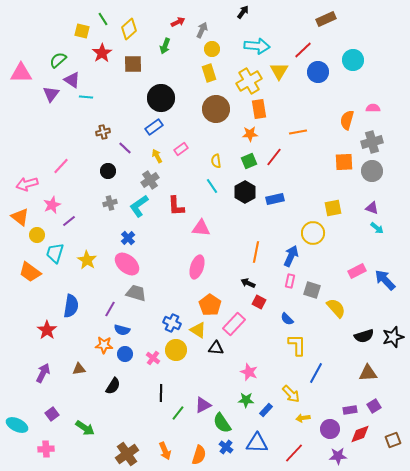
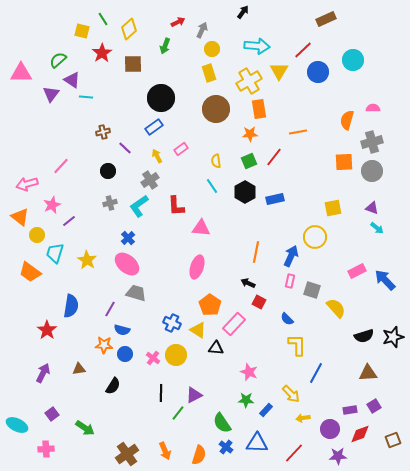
yellow circle at (313, 233): moved 2 px right, 4 px down
yellow circle at (176, 350): moved 5 px down
purple triangle at (203, 405): moved 9 px left, 10 px up
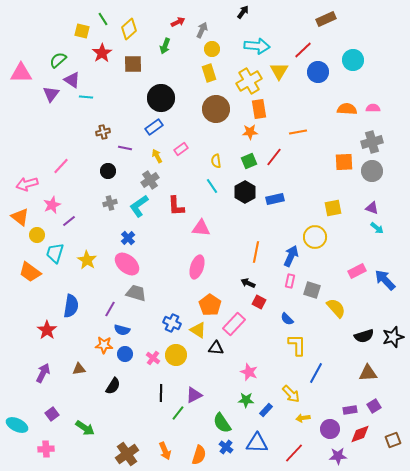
orange semicircle at (347, 120): moved 11 px up; rotated 78 degrees clockwise
orange star at (250, 134): moved 2 px up
purple line at (125, 148): rotated 32 degrees counterclockwise
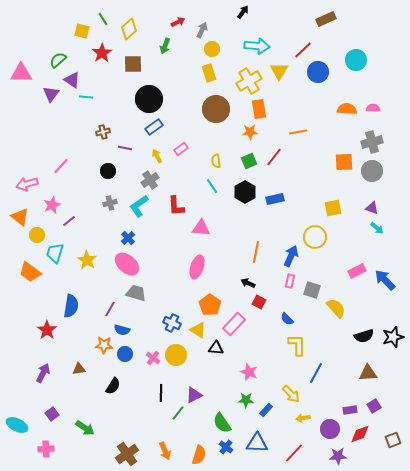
cyan circle at (353, 60): moved 3 px right
black circle at (161, 98): moved 12 px left, 1 px down
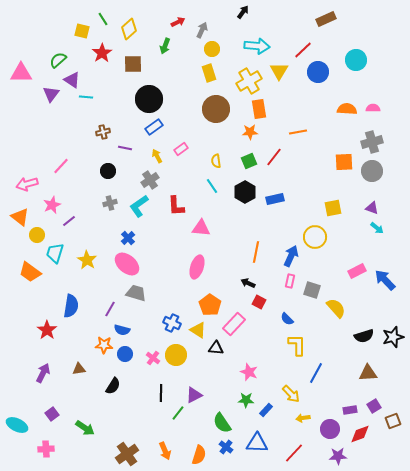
brown square at (393, 440): moved 19 px up
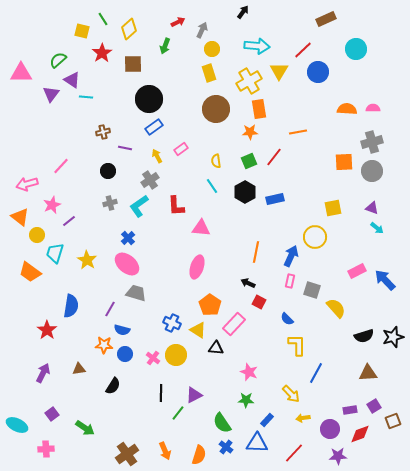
cyan circle at (356, 60): moved 11 px up
blue rectangle at (266, 410): moved 1 px right, 10 px down
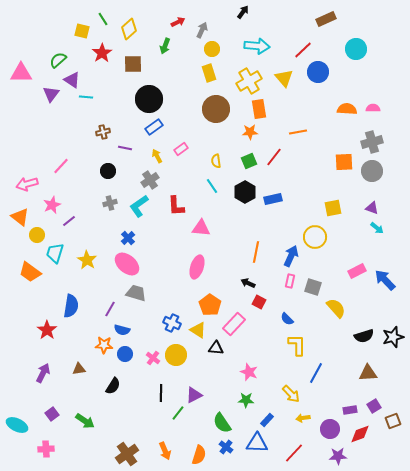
yellow triangle at (279, 71): moved 5 px right, 7 px down; rotated 12 degrees counterclockwise
blue rectangle at (275, 199): moved 2 px left
gray square at (312, 290): moved 1 px right, 3 px up
green arrow at (85, 428): moved 7 px up
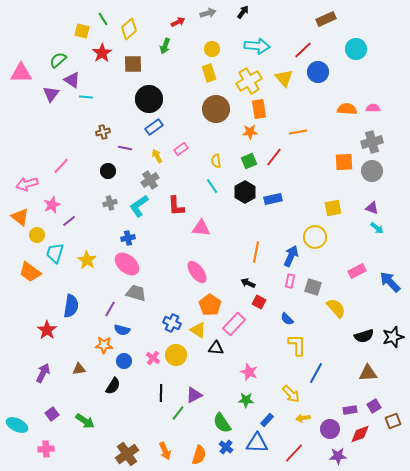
gray arrow at (202, 30): moved 6 px right, 17 px up; rotated 49 degrees clockwise
blue cross at (128, 238): rotated 32 degrees clockwise
pink ellipse at (197, 267): moved 5 px down; rotated 55 degrees counterclockwise
blue arrow at (385, 280): moved 5 px right, 2 px down
blue circle at (125, 354): moved 1 px left, 7 px down
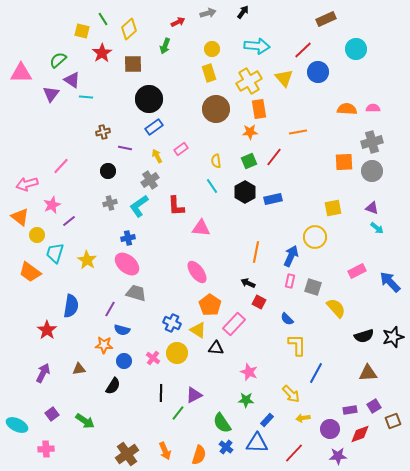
yellow circle at (176, 355): moved 1 px right, 2 px up
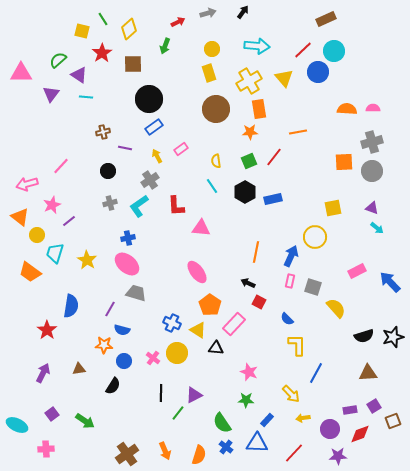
cyan circle at (356, 49): moved 22 px left, 2 px down
purple triangle at (72, 80): moved 7 px right, 5 px up
